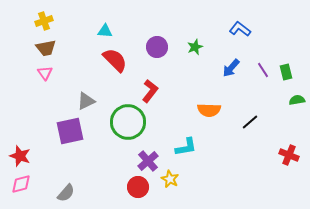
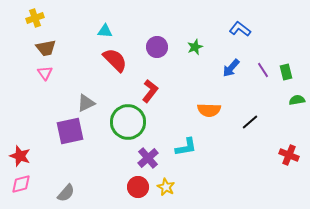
yellow cross: moved 9 px left, 3 px up
gray triangle: moved 2 px down
purple cross: moved 3 px up
yellow star: moved 4 px left, 8 px down
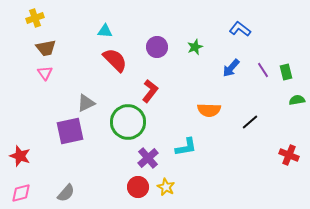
pink diamond: moved 9 px down
